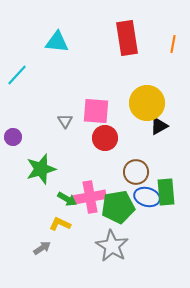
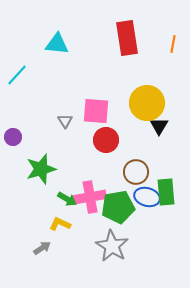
cyan triangle: moved 2 px down
black triangle: rotated 30 degrees counterclockwise
red circle: moved 1 px right, 2 px down
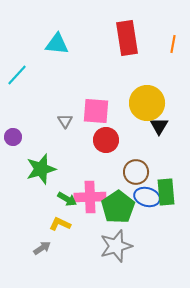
pink cross: rotated 8 degrees clockwise
green pentagon: rotated 24 degrees counterclockwise
gray star: moved 4 px right; rotated 24 degrees clockwise
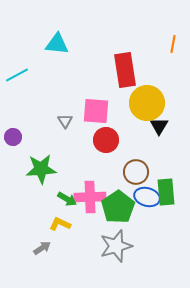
red rectangle: moved 2 px left, 32 px down
cyan line: rotated 20 degrees clockwise
green star: rotated 12 degrees clockwise
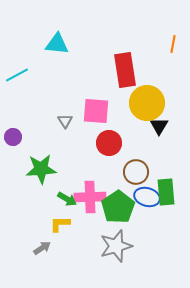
red circle: moved 3 px right, 3 px down
yellow L-shape: rotated 25 degrees counterclockwise
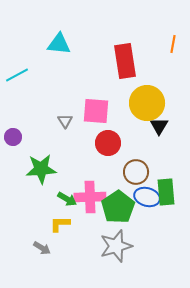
cyan triangle: moved 2 px right
red rectangle: moved 9 px up
red circle: moved 1 px left
gray arrow: rotated 66 degrees clockwise
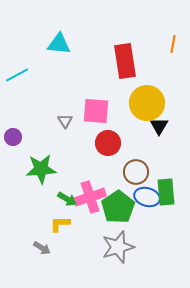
pink cross: rotated 16 degrees counterclockwise
gray star: moved 2 px right, 1 px down
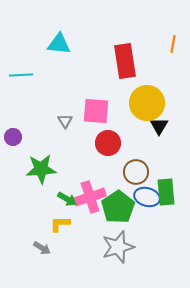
cyan line: moved 4 px right; rotated 25 degrees clockwise
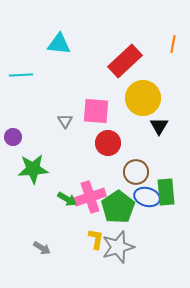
red rectangle: rotated 56 degrees clockwise
yellow circle: moved 4 px left, 5 px up
green star: moved 8 px left
yellow L-shape: moved 36 px right, 15 px down; rotated 100 degrees clockwise
